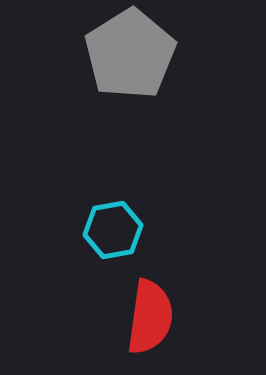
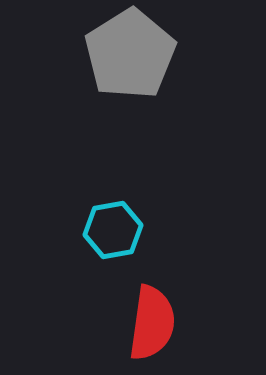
red semicircle: moved 2 px right, 6 px down
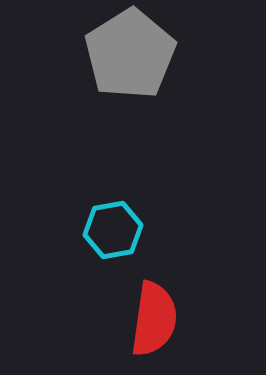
red semicircle: moved 2 px right, 4 px up
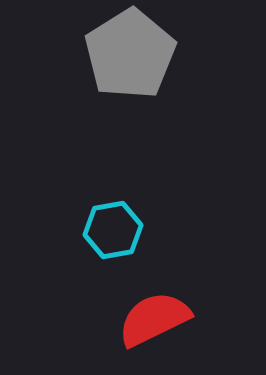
red semicircle: rotated 124 degrees counterclockwise
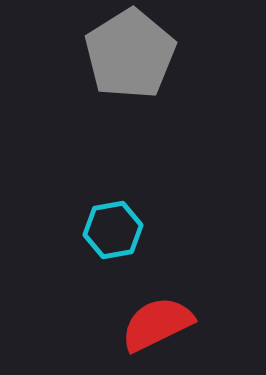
red semicircle: moved 3 px right, 5 px down
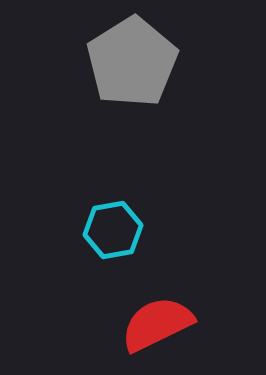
gray pentagon: moved 2 px right, 8 px down
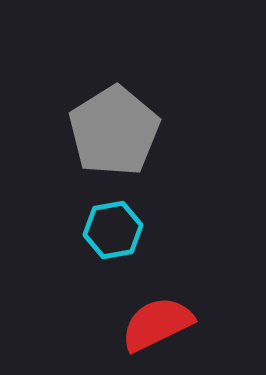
gray pentagon: moved 18 px left, 69 px down
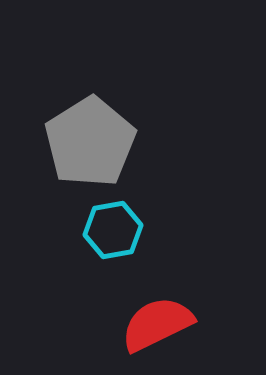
gray pentagon: moved 24 px left, 11 px down
